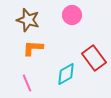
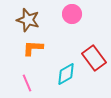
pink circle: moved 1 px up
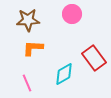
brown star: rotated 20 degrees counterclockwise
cyan diamond: moved 2 px left
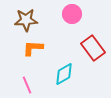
brown star: moved 2 px left
red rectangle: moved 1 px left, 10 px up
pink line: moved 2 px down
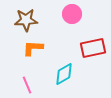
red rectangle: rotated 65 degrees counterclockwise
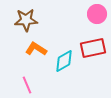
pink circle: moved 25 px right
orange L-shape: moved 3 px right, 1 px down; rotated 30 degrees clockwise
cyan diamond: moved 13 px up
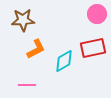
brown star: moved 3 px left
orange L-shape: rotated 120 degrees clockwise
pink line: rotated 66 degrees counterclockwise
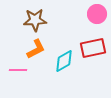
brown star: moved 12 px right
pink line: moved 9 px left, 15 px up
